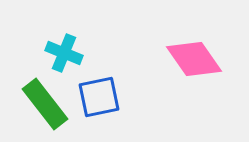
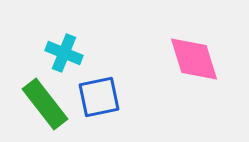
pink diamond: rotated 18 degrees clockwise
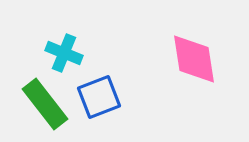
pink diamond: rotated 8 degrees clockwise
blue square: rotated 9 degrees counterclockwise
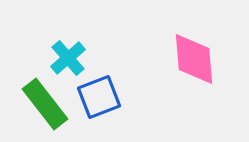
cyan cross: moved 4 px right, 5 px down; rotated 27 degrees clockwise
pink diamond: rotated 4 degrees clockwise
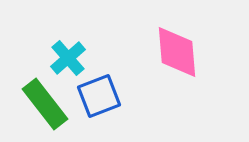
pink diamond: moved 17 px left, 7 px up
blue square: moved 1 px up
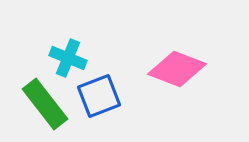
pink diamond: moved 17 px down; rotated 64 degrees counterclockwise
cyan cross: rotated 27 degrees counterclockwise
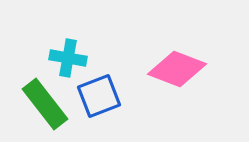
cyan cross: rotated 12 degrees counterclockwise
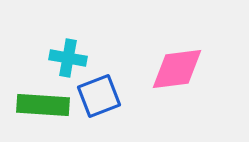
pink diamond: rotated 28 degrees counterclockwise
green rectangle: moved 2 px left, 1 px down; rotated 48 degrees counterclockwise
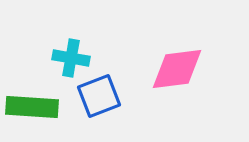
cyan cross: moved 3 px right
green rectangle: moved 11 px left, 2 px down
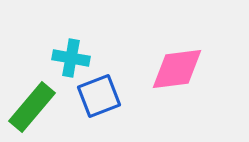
green rectangle: rotated 54 degrees counterclockwise
